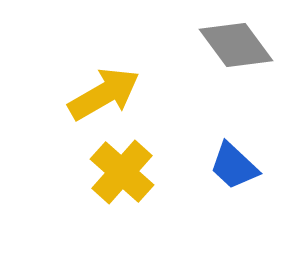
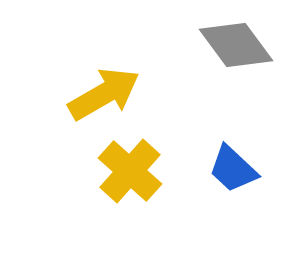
blue trapezoid: moved 1 px left, 3 px down
yellow cross: moved 8 px right, 1 px up
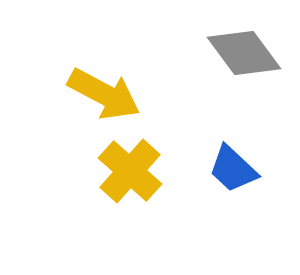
gray diamond: moved 8 px right, 8 px down
yellow arrow: rotated 58 degrees clockwise
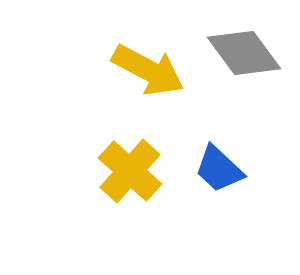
yellow arrow: moved 44 px right, 24 px up
blue trapezoid: moved 14 px left
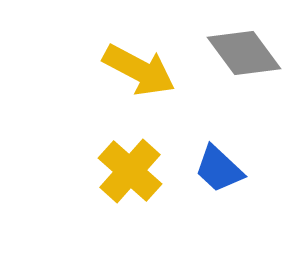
yellow arrow: moved 9 px left
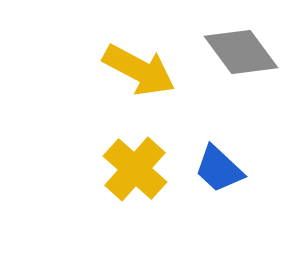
gray diamond: moved 3 px left, 1 px up
yellow cross: moved 5 px right, 2 px up
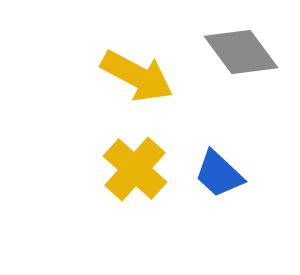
yellow arrow: moved 2 px left, 6 px down
blue trapezoid: moved 5 px down
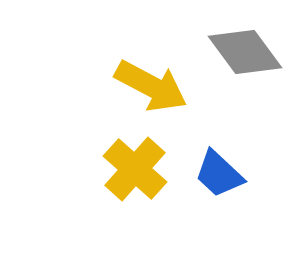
gray diamond: moved 4 px right
yellow arrow: moved 14 px right, 10 px down
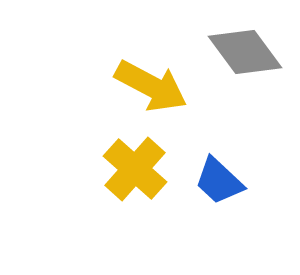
blue trapezoid: moved 7 px down
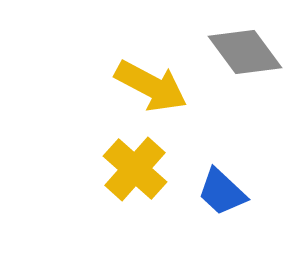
blue trapezoid: moved 3 px right, 11 px down
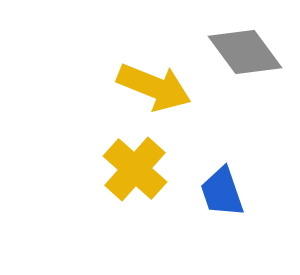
yellow arrow: moved 3 px right, 1 px down; rotated 6 degrees counterclockwise
blue trapezoid: rotated 28 degrees clockwise
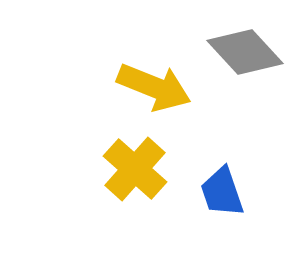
gray diamond: rotated 6 degrees counterclockwise
